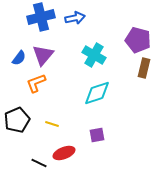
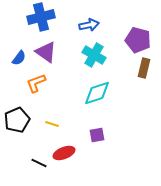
blue arrow: moved 14 px right, 7 px down
purple triangle: moved 3 px right, 3 px up; rotated 35 degrees counterclockwise
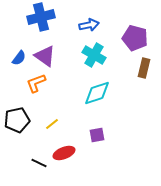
purple pentagon: moved 3 px left, 2 px up
purple triangle: moved 1 px left, 4 px down
black pentagon: rotated 10 degrees clockwise
yellow line: rotated 56 degrees counterclockwise
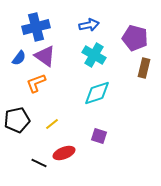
blue cross: moved 5 px left, 10 px down
purple square: moved 2 px right, 1 px down; rotated 28 degrees clockwise
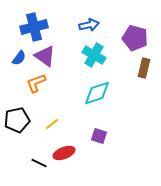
blue cross: moved 2 px left
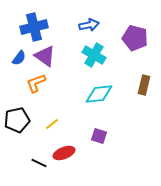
brown rectangle: moved 17 px down
cyan diamond: moved 2 px right, 1 px down; rotated 12 degrees clockwise
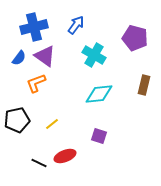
blue arrow: moved 13 px left; rotated 42 degrees counterclockwise
red ellipse: moved 1 px right, 3 px down
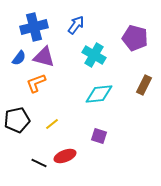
purple triangle: moved 1 px left, 1 px down; rotated 20 degrees counterclockwise
brown rectangle: rotated 12 degrees clockwise
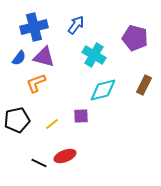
cyan diamond: moved 4 px right, 4 px up; rotated 8 degrees counterclockwise
purple square: moved 18 px left, 20 px up; rotated 21 degrees counterclockwise
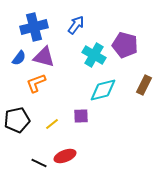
purple pentagon: moved 10 px left, 7 px down
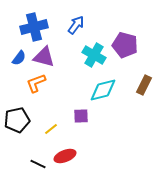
yellow line: moved 1 px left, 5 px down
black line: moved 1 px left, 1 px down
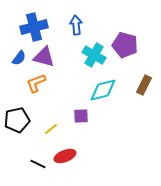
blue arrow: rotated 42 degrees counterclockwise
